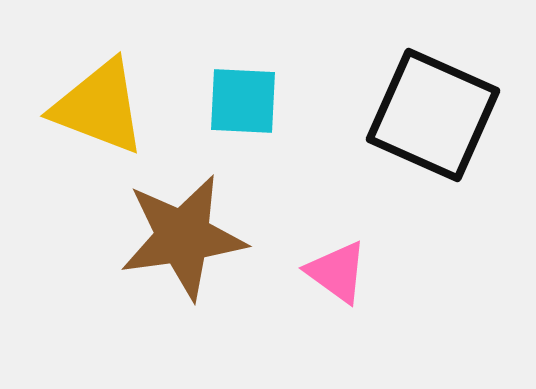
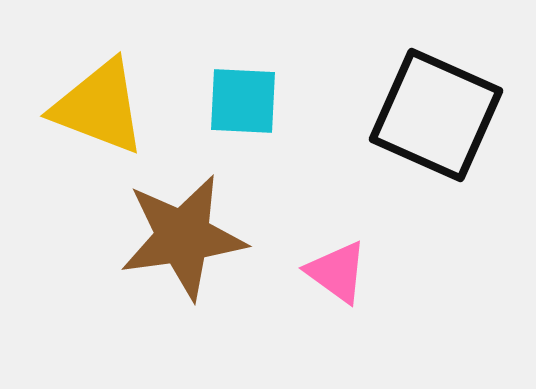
black square: moved 3 px right
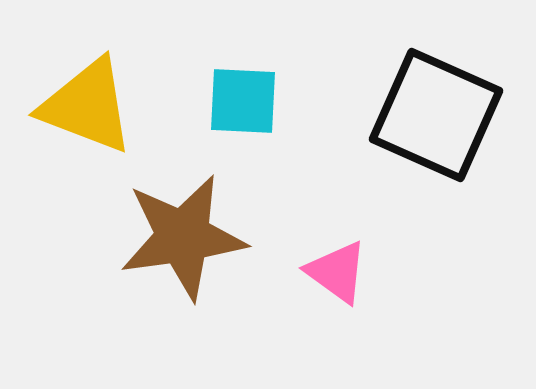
yellow triangle: moved 12 px left, 1 px up
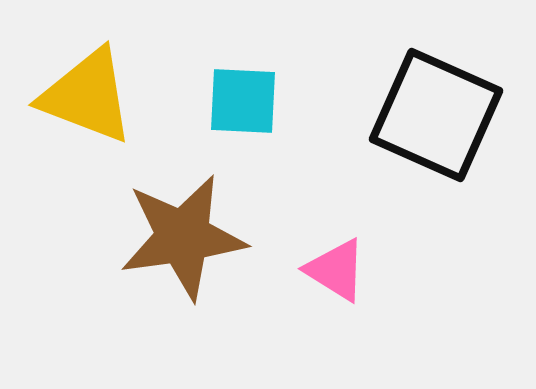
yellow triangle: moved 10 px up
pink triangle: moved 1 px left, 2 px up; rotated 4 degrees counterclockwise
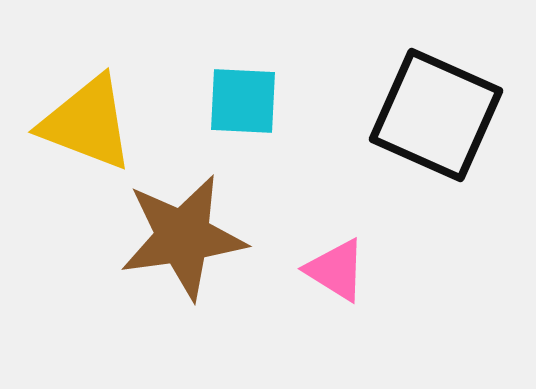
yellow triangle: moved 27 px down
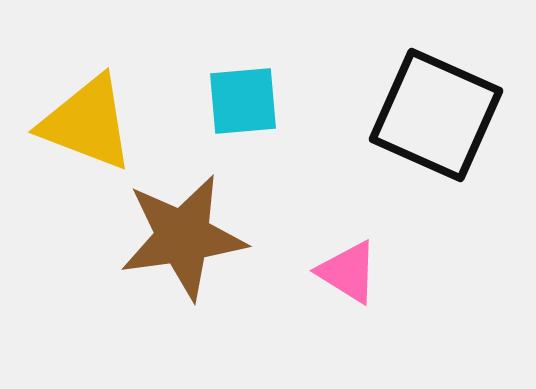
cyan square: rotated 8 degrees counterclockwise
pink triangle: moved 12 px right, 2 px down
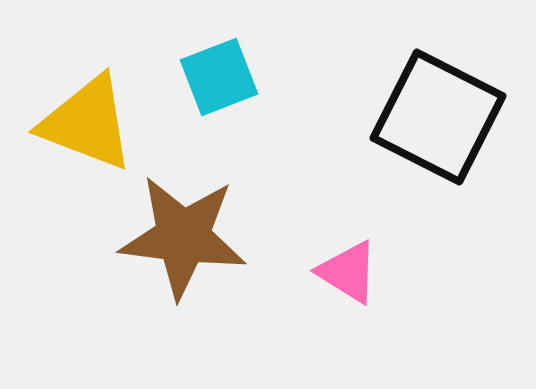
cyan square: moved 24 px left, 24 px up; rotated 16 degrees counterclockwise
black square: moved 2 px right, 2 px down; rotated 3 degrees clockwise
brown star: rotated 15 degrees clockwise
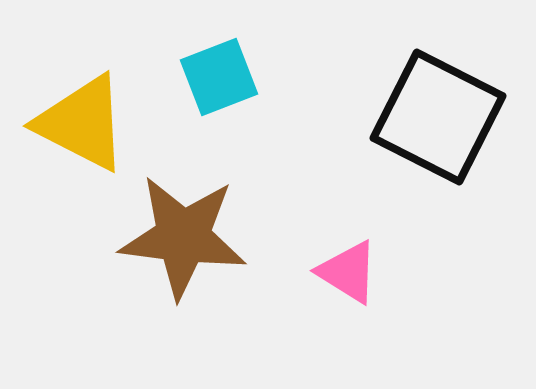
yellow triangle: moved 5 px left; rotated 6 degrees clockwise
